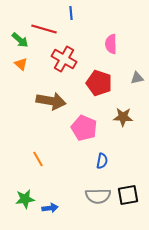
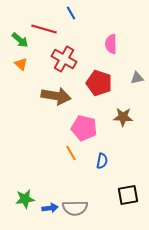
blue line: rotated 24 degrees counterclockwise
brown arrow: moved 5 px right, 5 px up
pink pentagon: rotated 10 degrees counterclockwise
orange line: moved 33 px right, 6 px up
gray semicircle: moved 23 px left, 12 px down
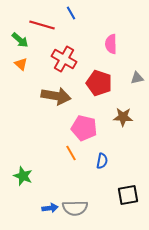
red line: moved 2 px left, 4 px up
green star: moved 2 px left, 23 px up; rotated 30 degrees clockwise
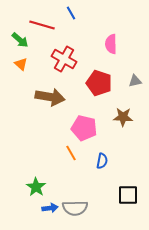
gray triangle: moved 2 px left, 3 px down
brown arrow: moved 6 px left, 1 px down
green star: moved 13 px right, 11 px down; rotated 12 degrees clockwise
black square: rotated 10 degrees clockwise
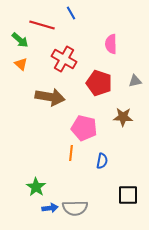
orange line: rotated 35 degrees clockwise
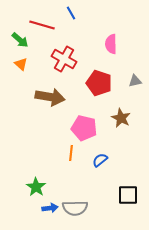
brown star: moved 2 px left, 1 px down; rotated 24 degrees clockwise
blue semicircle: moved 2 px left, 1 px up; rotated 140 degrees counterclockwise
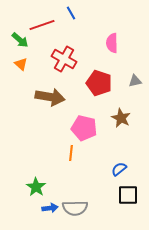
red line: rotated 35 degrees counterclockwise
pink semicircle: moved 1 px right, 1 px up
blue semicircle: moved 19 px right, 9 px down
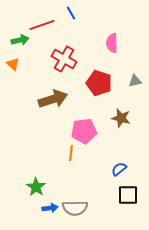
green arrow: rotated 54 degrees counterclockwise
orange triangle: moved 8 px left
brown arrow: moved 3 px right, 2 px down; rotated 28 degrees counterclockwise
brown star: rotated 12 degrees counterclockwise
pink pentagon: moved 3 px down; rotated 20 degrees counterclockwise
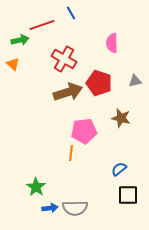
brown arrow: moved 15 px right, 7 px up
